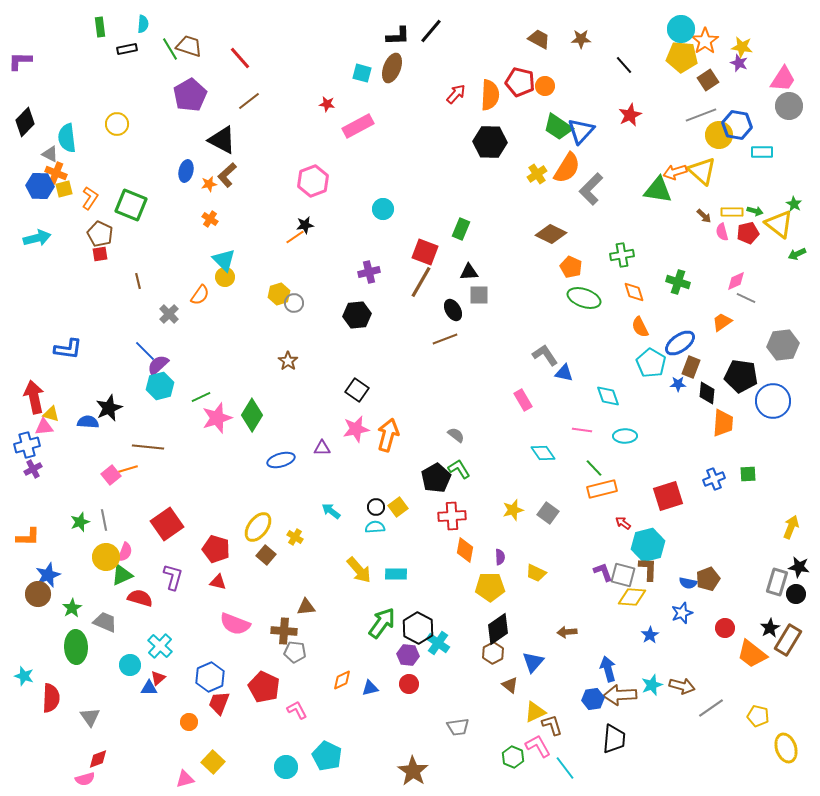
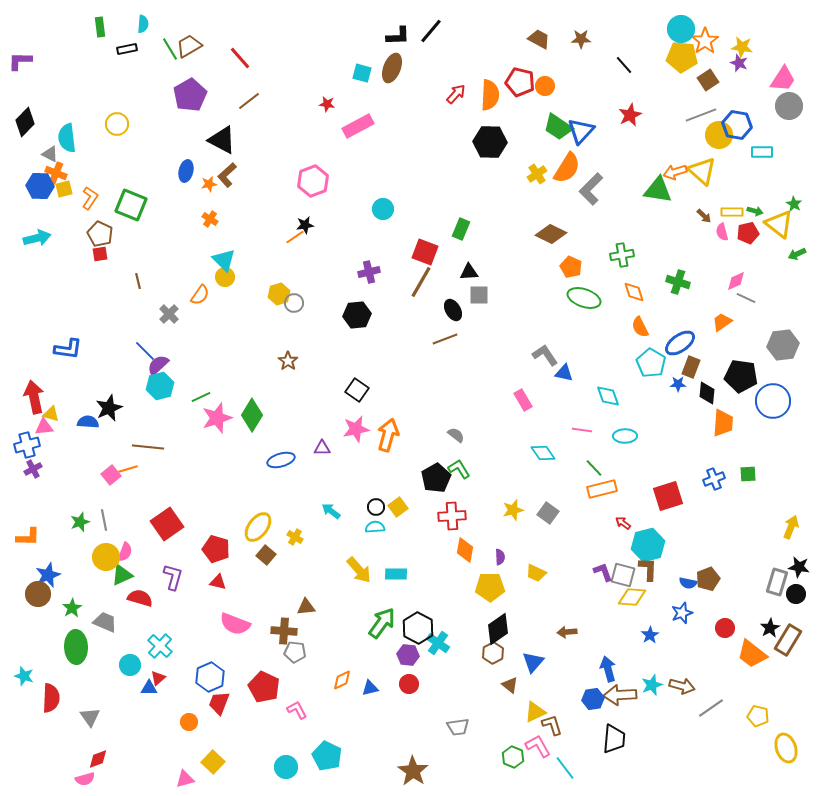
brown trapezoid at (189, 46): rotated 48 degrees counterclockwise
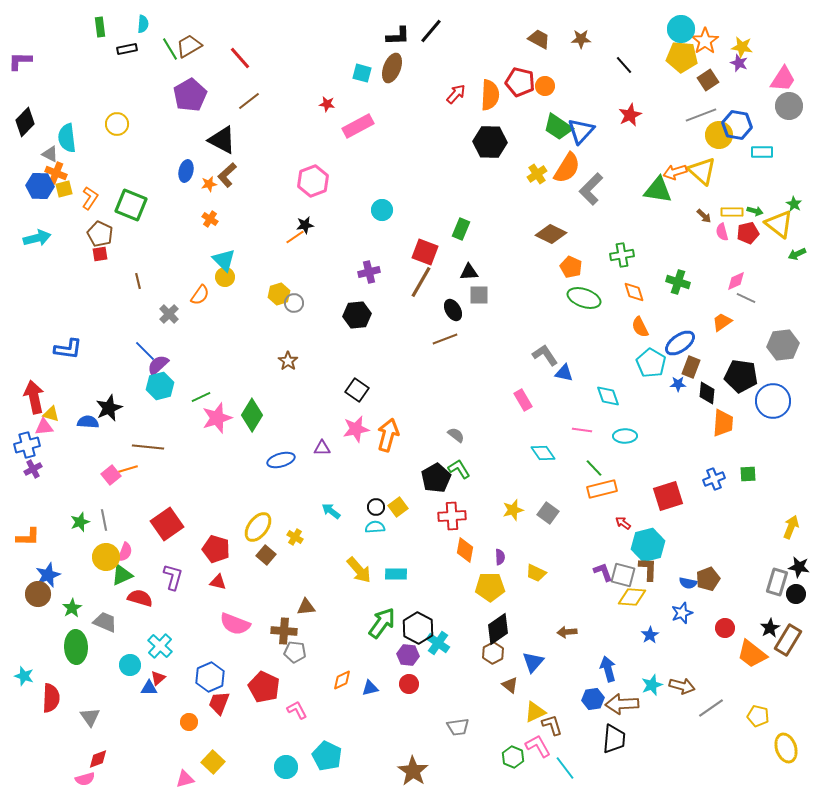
cyan circle at (383, 209): moved 1 px left, 1 px down
brown arrow at (620, 695): moved 2 px right, 9 px down
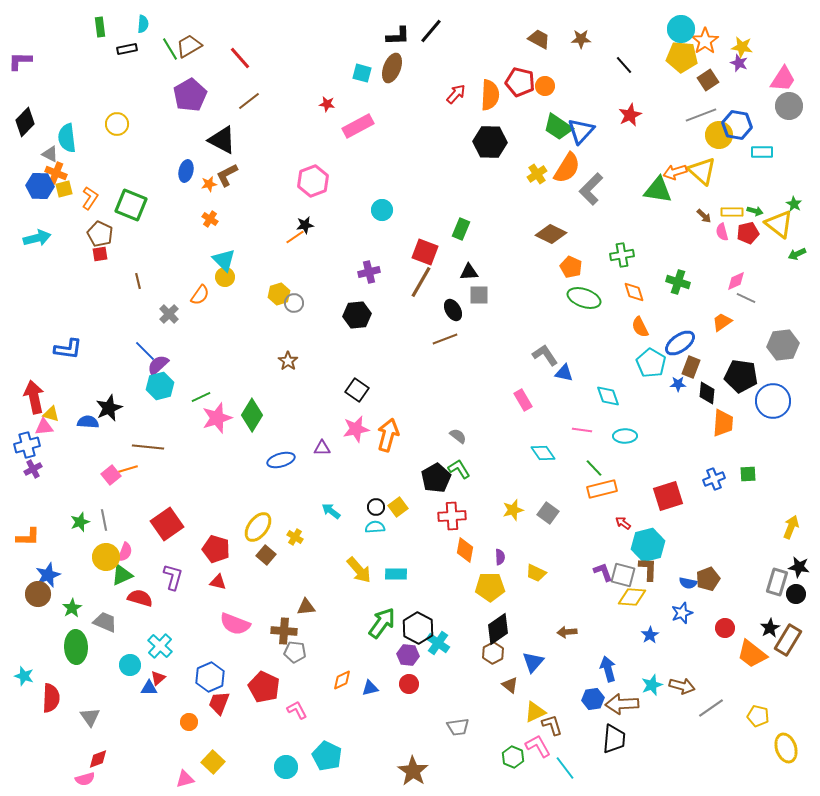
brown L-shape at (227, 175): rotated 15 degrees clockwise
gray semicircle at (456, 435): moved 2 px right, 1 px down
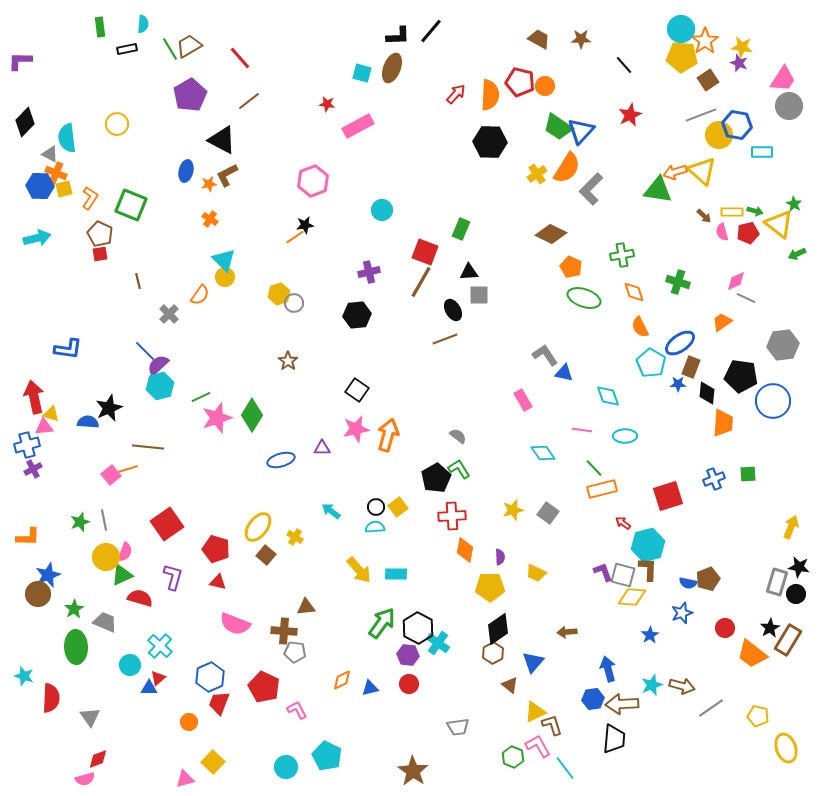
green star at (72, 608): moved 2 px right, 1 px down
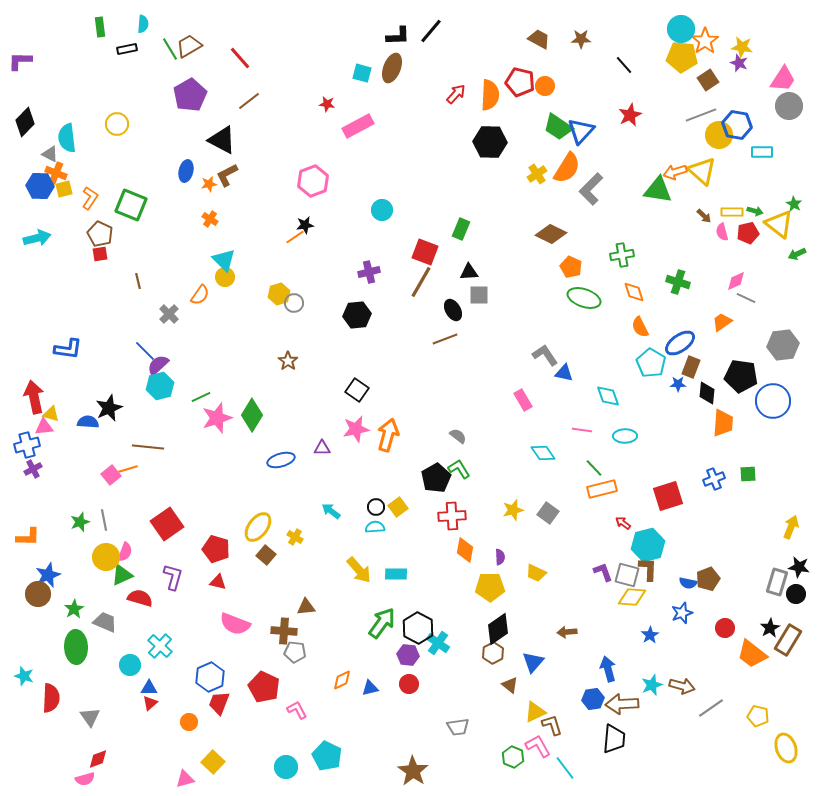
gray square at (623, 575): moved 4 px right
red triangle at (158, 678): moved 8 px left, 25 px down
